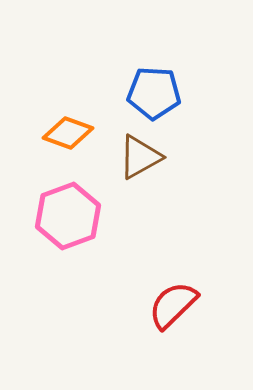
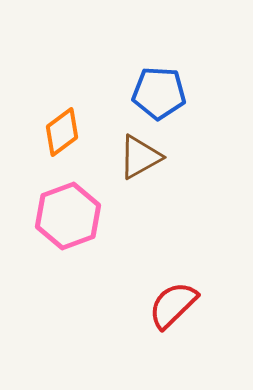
blue pentagon: moved 5 px right
orange diamond: moved 6 px left, 1 px up; rotated 57 degrees counterclockwise
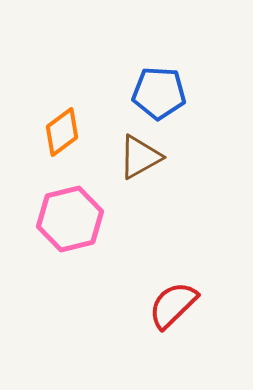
pink hexagon: moved 2 px right, 3 px down; rotated 6 degrees clockwise
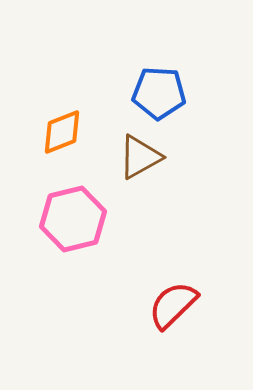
orange diamond: rotated 15 degrees clockwise
pink hexagon: moved 3 px right
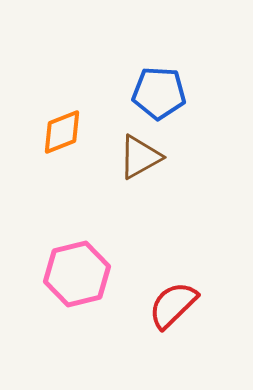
pink hexagon: moved 4 px right, 55 px down
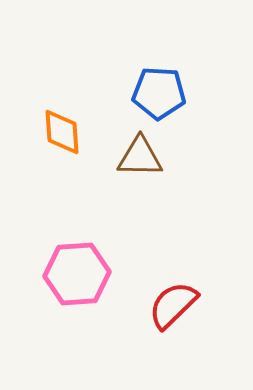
orange diamond: rotated 72 degrees counterclockwise
brown triangle: rotated 30 degrees clockwise
pink hexagon: rotated 10 degrees clockwise
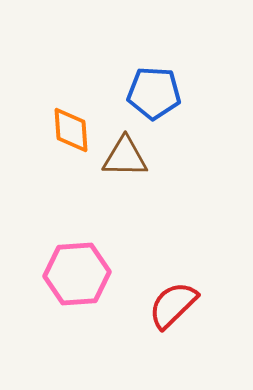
blue pentagon: moved 5 px left
orange diamond: moved 9 px right, 2 px up
brown triangle: moved 15 px left
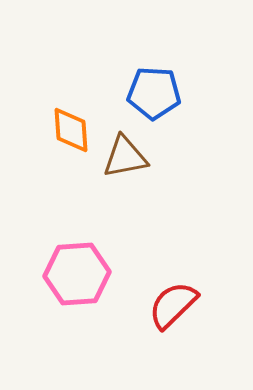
brown triangle: rotated 12 degrees counterclockwise
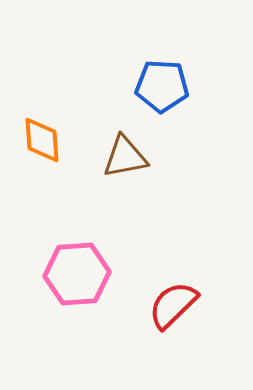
blue pentagon: moved 8 px right, 7 px up
orange diamond: moved 29 px left, 10 px down
